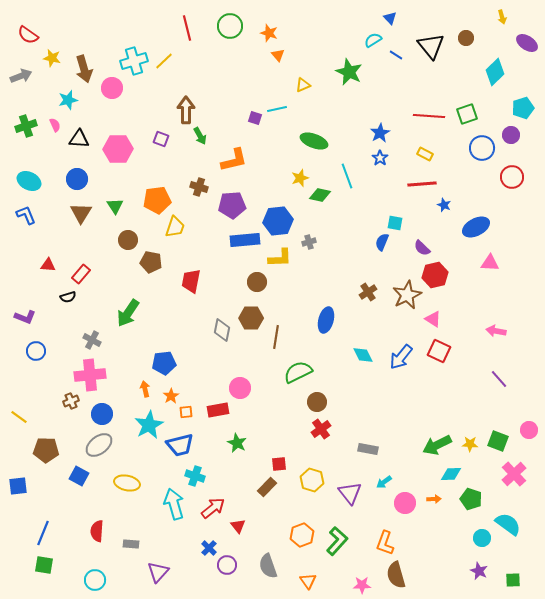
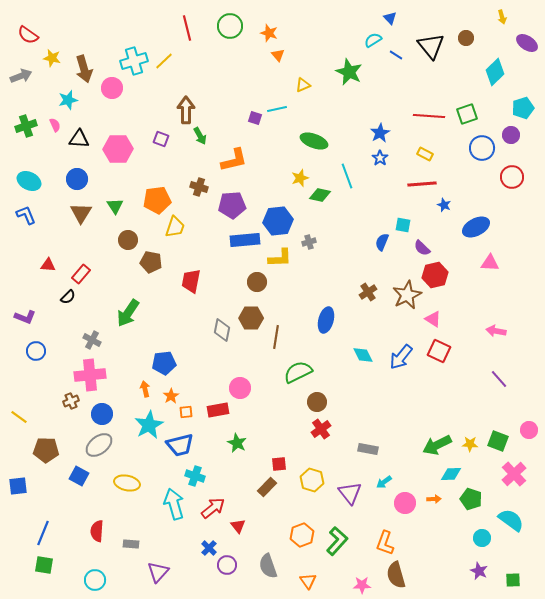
cyan square at (395, 223): moved 8 px right, 2 px down
black semicircle at (68, 297): rotated 28 degrees counterclockwise
cyan semicircle at (508, 524): moved 3 px right, 4 px up
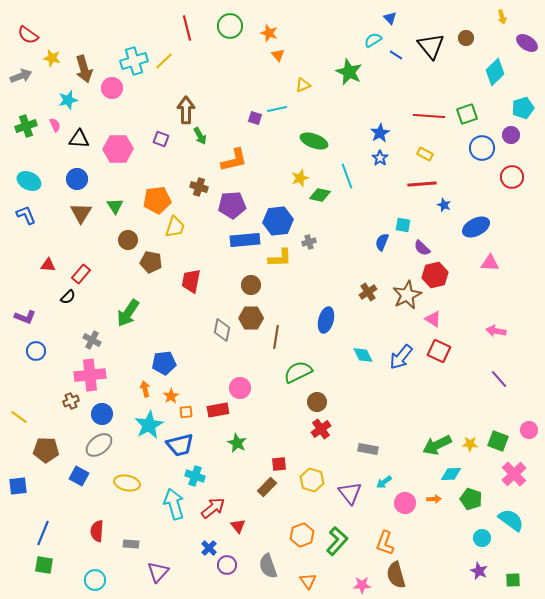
brown circle at (257, 282): moved 6 px left, 3 px down
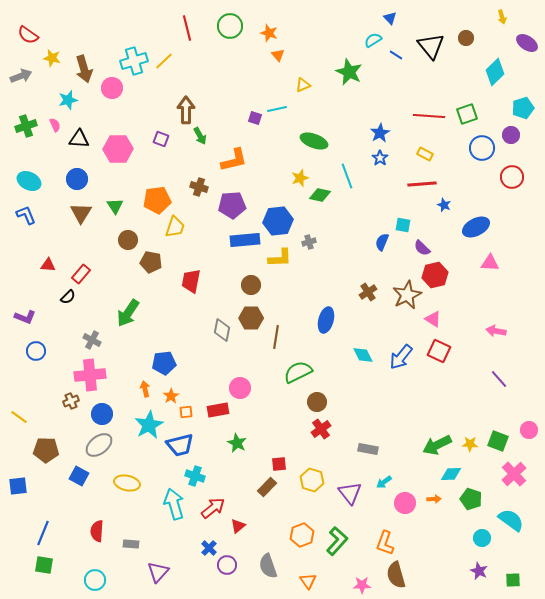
red triangle at (238, 526): rotated 28 degrees clockwise
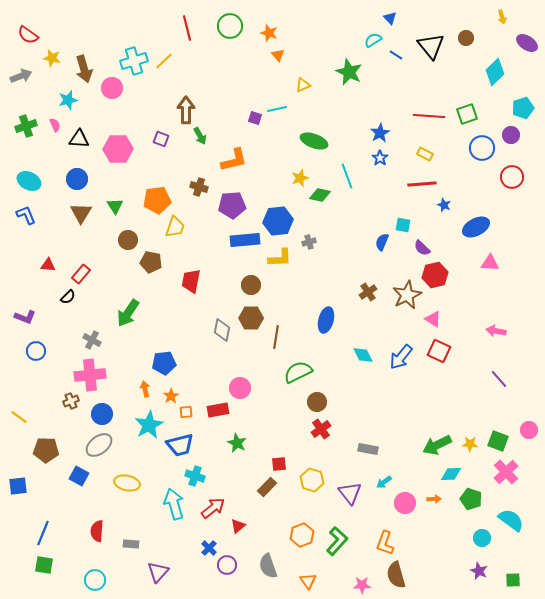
pink cross at (514, 474): moved 8 px left, 2 px up
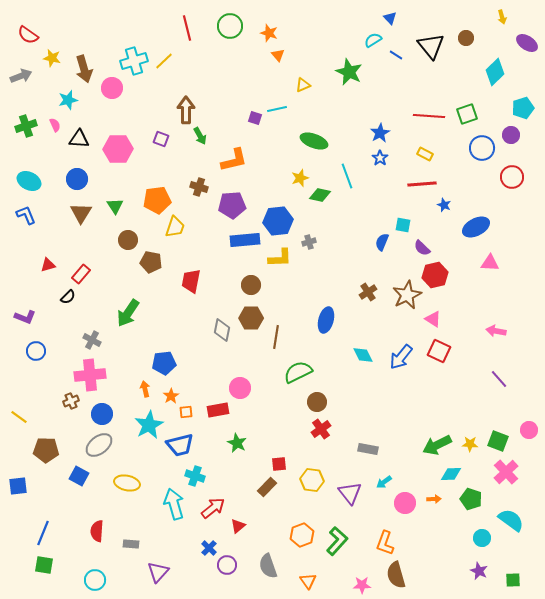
red triangle at (48, 265): rotated 21 degrees counterclockwise
yellow hexagon at (312, 480): rotated 10 degrees counterclockwise
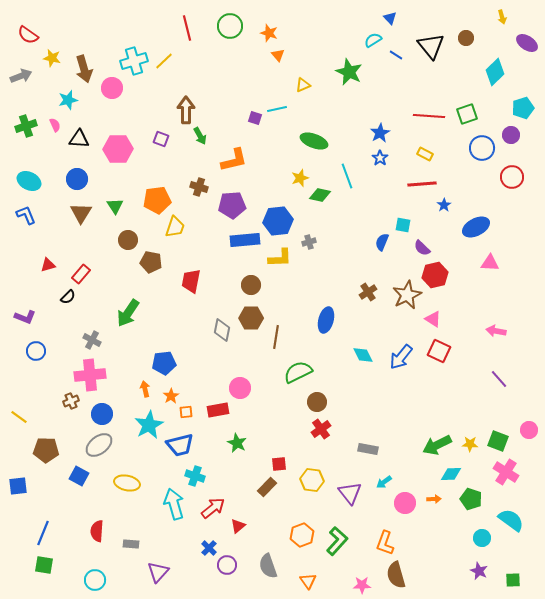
blue star at (444, 205): rotated 16 degrees clockwise
pink cross at (506, 472): rotated 15 degrees counterclockwise
